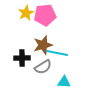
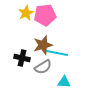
black cross: rotated 14 degrees clockwise
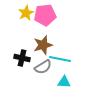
cyan line: moved 3 px right, 6 px down
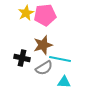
gray semicircle: moved 1 px right, 1 px down
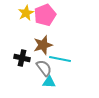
pink pentagon: rotated 15 degrees counterclockwise
gray semicircle: rotated 96 degrees counterclockwise
cyan triangle: moved 15 px left
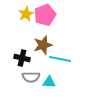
yellow star: moved 1 px down
gray semicircle: moved 13 px left, 9 px down; rotated 126 degrees clockwise
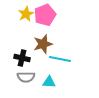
brown star: moved 1 px up
gray semicircle: moved 5 px left
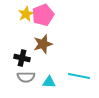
pink pentagon: moved 2 px left
cyan line: moved 19 px right, 17 px down
